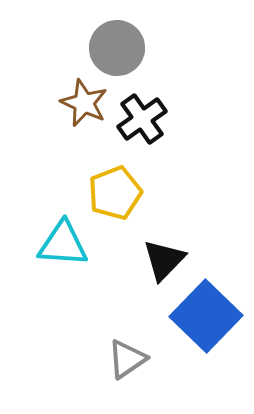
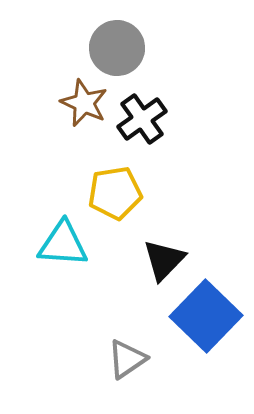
yellow pentagon: rotated 12 degrees clockwise
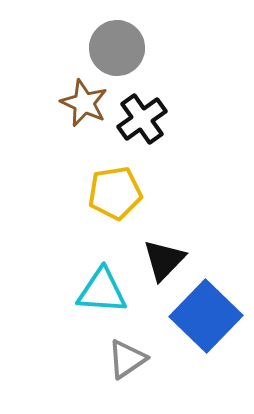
cyan triangle: moved 39 px right, 47 px down
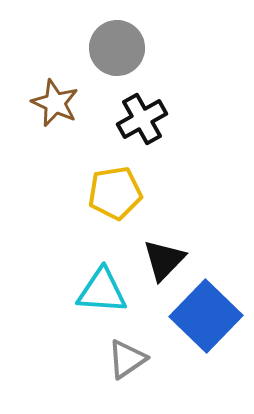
brown star: moved 29 px left
black cross: rotated 6 degrees clockwise
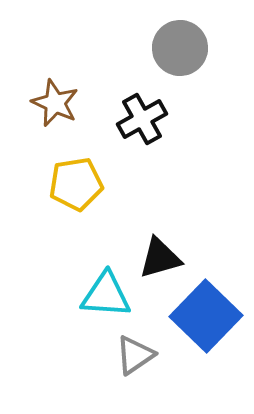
gray circle: moved 63 px right
yellow pentagon: moved 39 px left, 9 px up
black triangle: moved 4 px left, 2 px up; rotated 30 degrees clockwise
cyan triangle: moved 4 px right, 4 px down
gray triangle: moved 8 px right, 4 px up
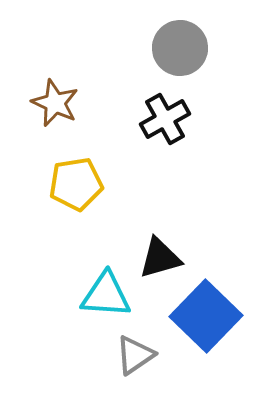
black cross: moved 23 px right
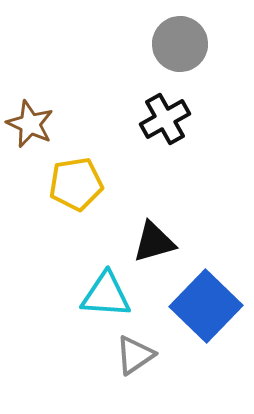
gray circle: moved 4 px up
brown star: moved 25 px left, 21 px down
black triangle: moved 6 px left, 16 px up
blue square: moved 10 px up
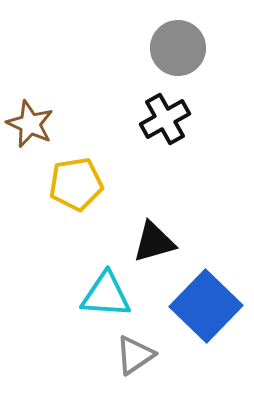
gray circle: moved 2 px left, 4 px down
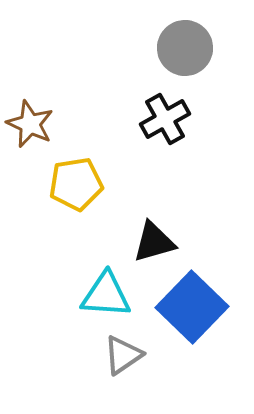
gray circle: moved 7 px right
blue square: moved 14 px left, 1 px down
gray triangle: moved 12 px left
